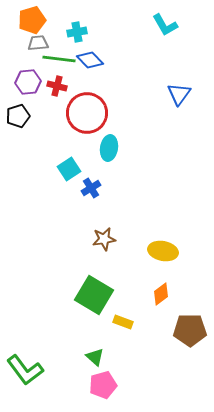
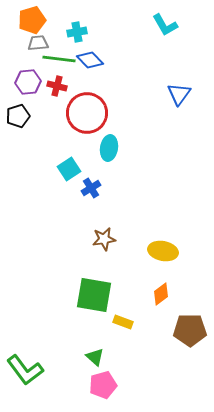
green square: rotated 21 degrees counterclockwise
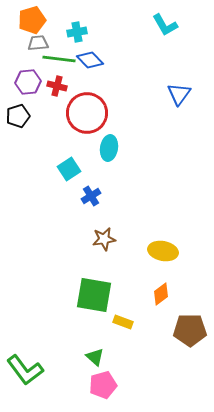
blue cross: moved 8 px down
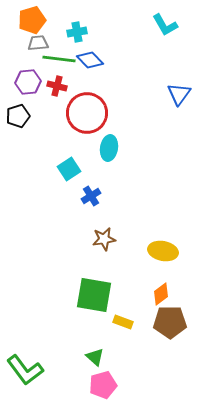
brown pentagon: moved 20 px left, 8 px up
